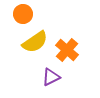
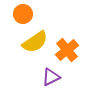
orange cross: rotated 10 degrees clockwise
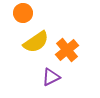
orange circle: moved 1 px up
yellow semicircle: moved 1 px right
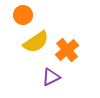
orange circle: moved 2 px down
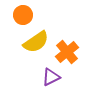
orange cross: moved 2 px down
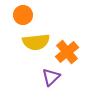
yellow semicircle: rotated 28 degrees clockwise
purple triangle: rotated 18 degrees counterclockwise
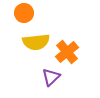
orange circle: moved 1 px right, 2 px up
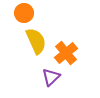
yellow semicircle: moved 1 px up; rotated 108 degrees counterclockwise
orange cross: moved 1 px left, 1 px down
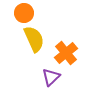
yellow semicircle: moved 2 px left, 2 px up
